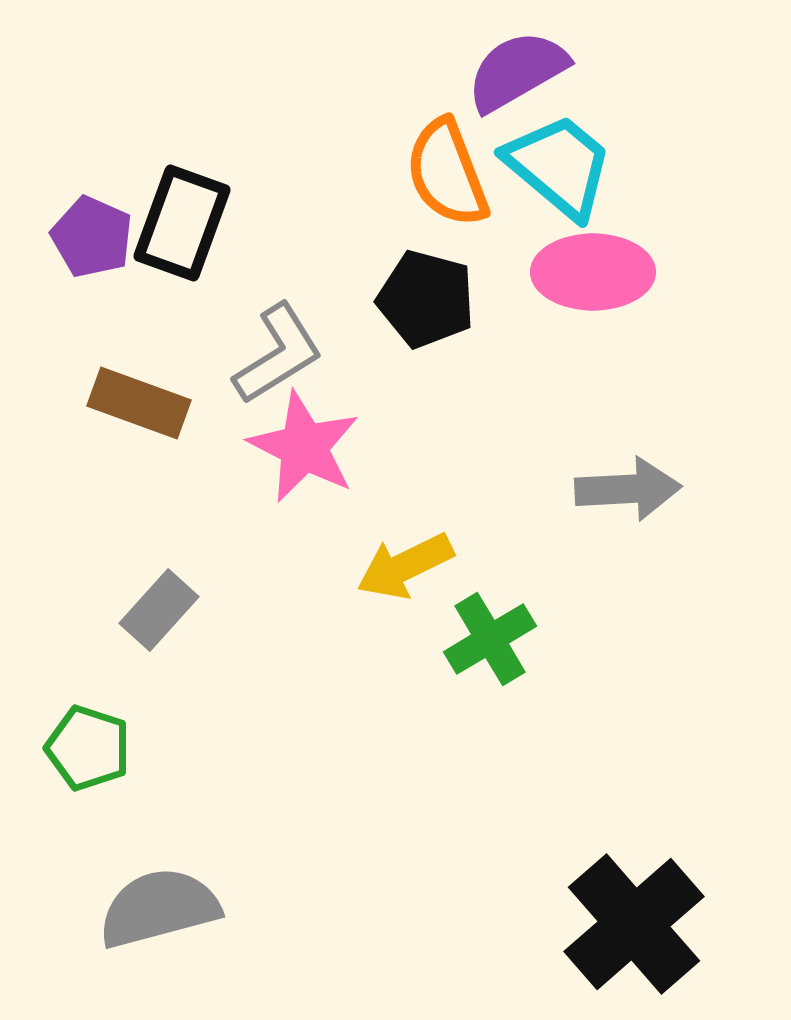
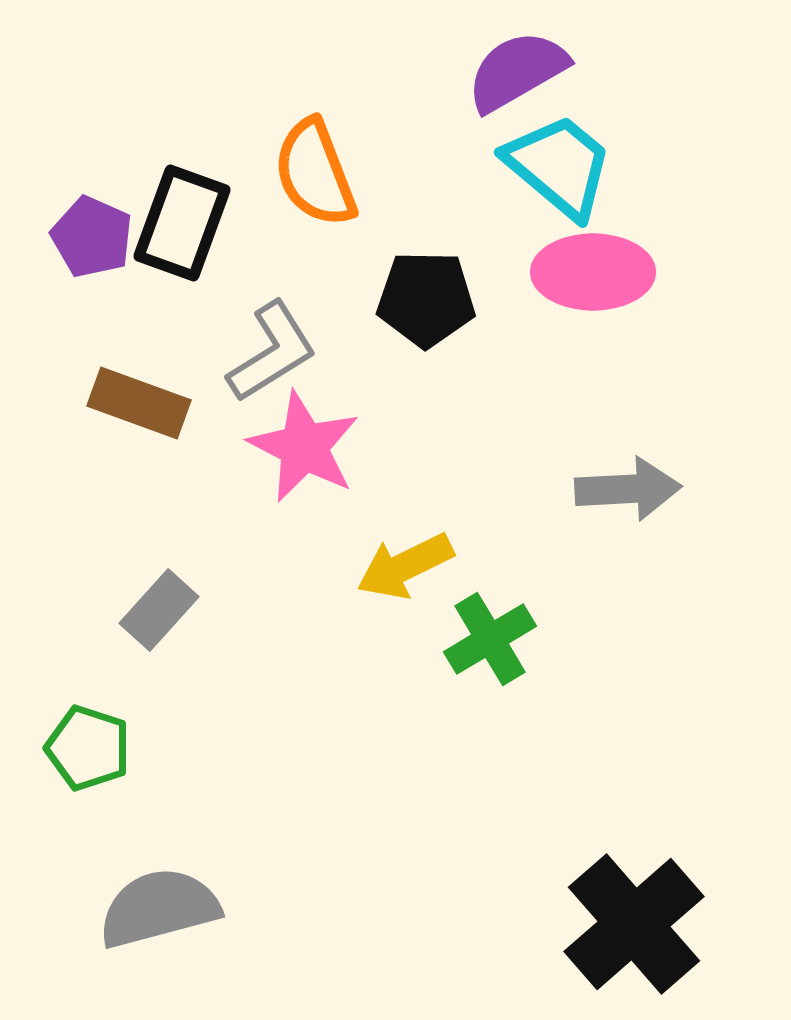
orange semicircle: moved 132 px left
black pentagon: rotated 14 degrees counterclockwise
gray L-shape: moved 6 px left, 2 px up
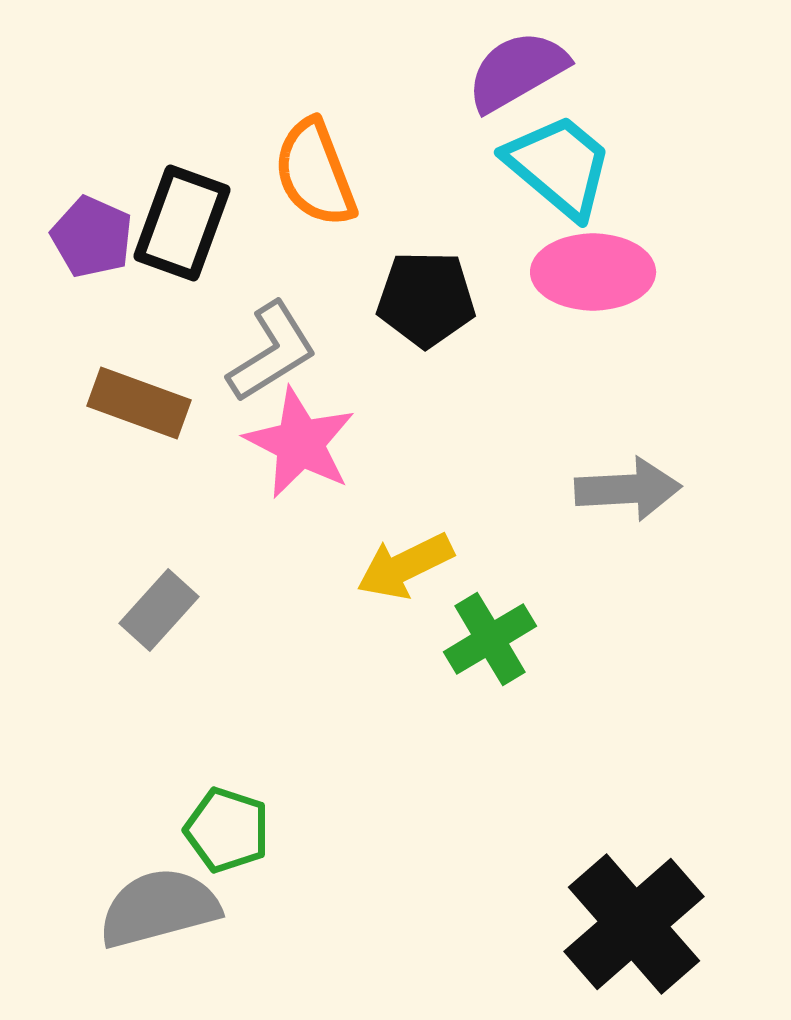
pink star: moved 4 px left, 4 px up
green pentagon: moved 139 px right, 82 px down
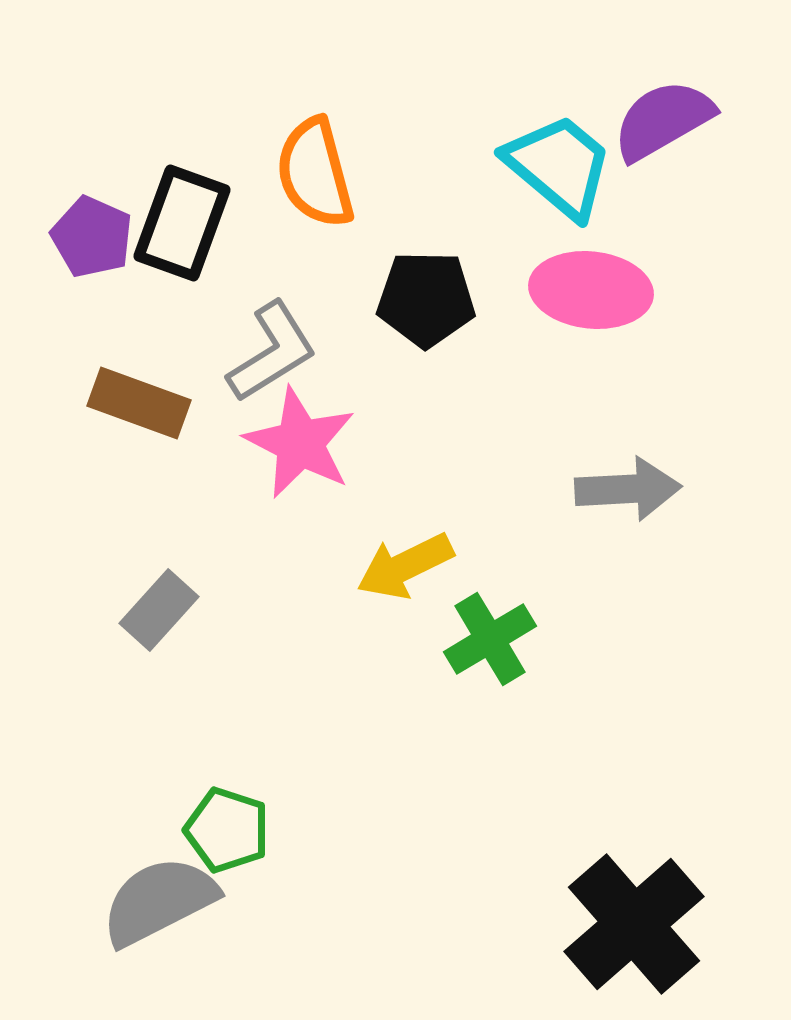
purple semicircle: moved 146 px right, 49 px down
orange semicircle: rotated 6 degrees clockwise
pink ellipse: moved 2 px left, 18 px down; rotated 6 degrees clockwise
gray semicircle: moved 7 px up; rotated 12 degrees counterclockwise
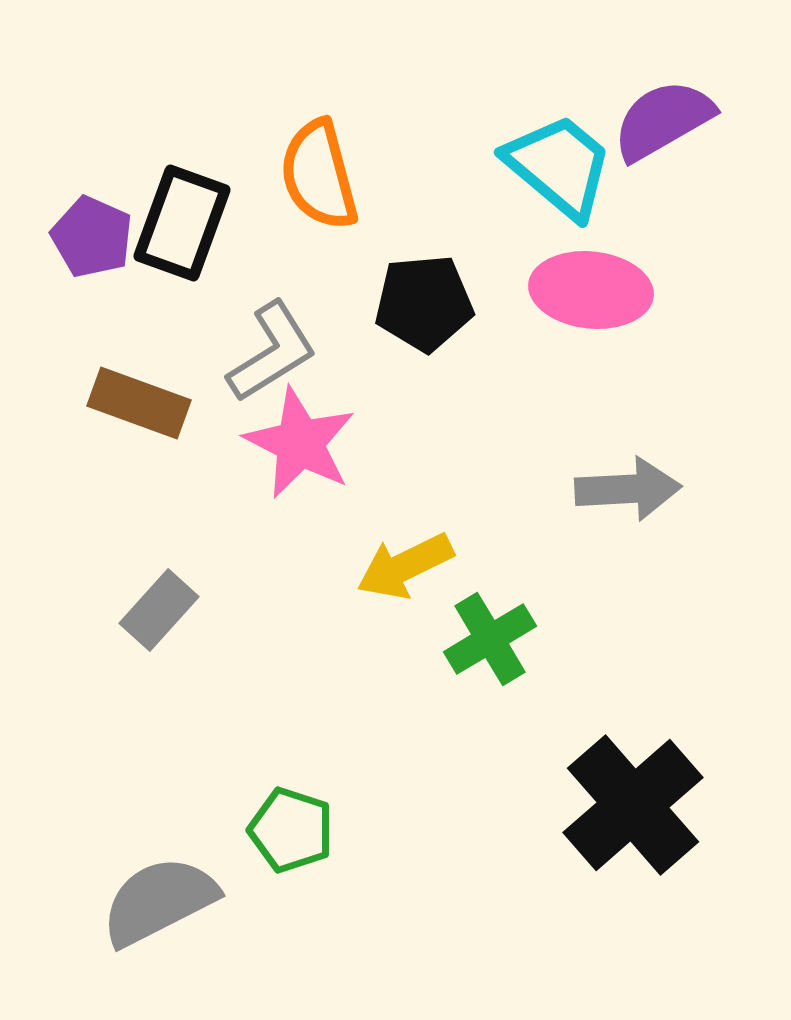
orange semicircle: moved 4 px right, 2 px down
black pentagon: moved 2 px left, 4 px down; rotated 6 degrees counterclockwise
green pentagon: moved 64 px right
black cross: moved 1 px left, 119 px up
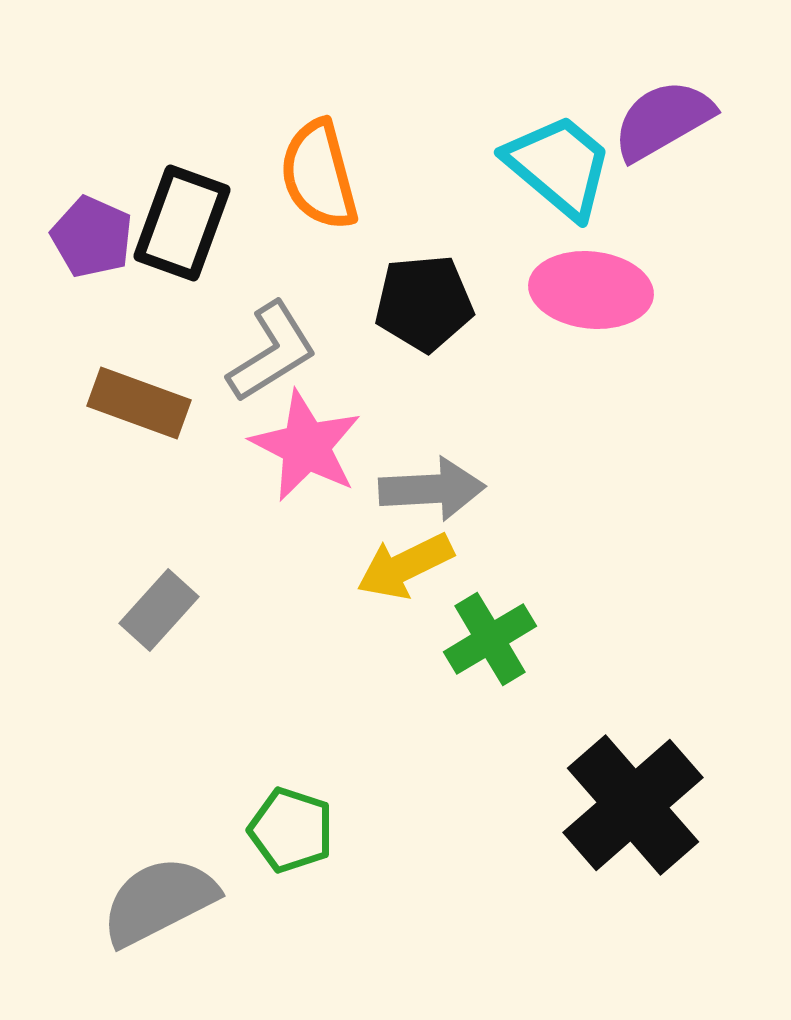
pink star: moved 6 px right, 3 px down
gray arrow: moved 196 px left
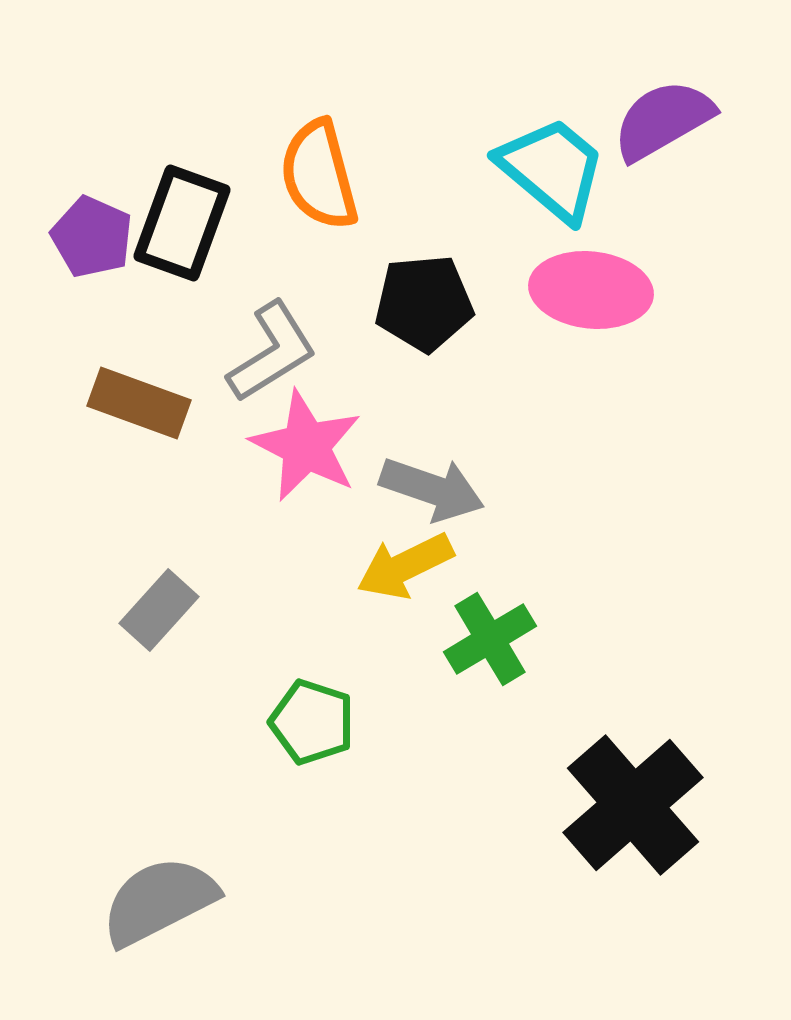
cyan trapezoid: moved 7 px left, 3 px down
gray arrow: rotated 22 degrees clockwise
green pentagon: moved 21 px right, 108 px up
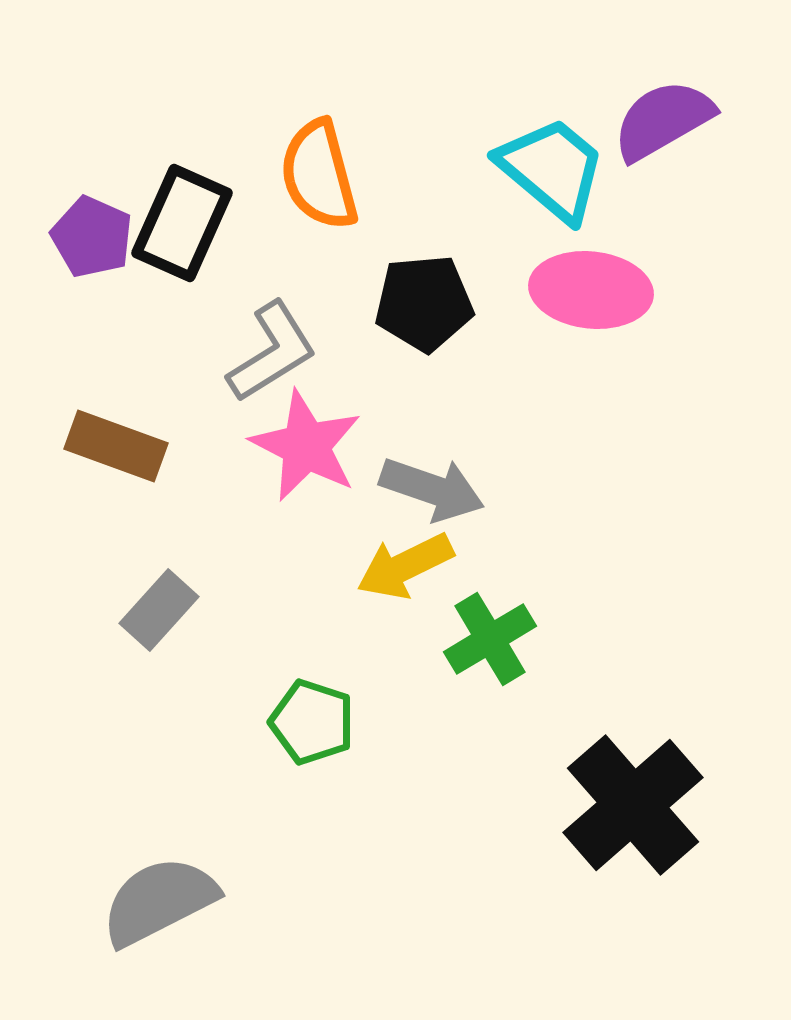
black rectangle: rotated 4 degrees clockwise
brown rectangle: moved 23 px left, 43 px down
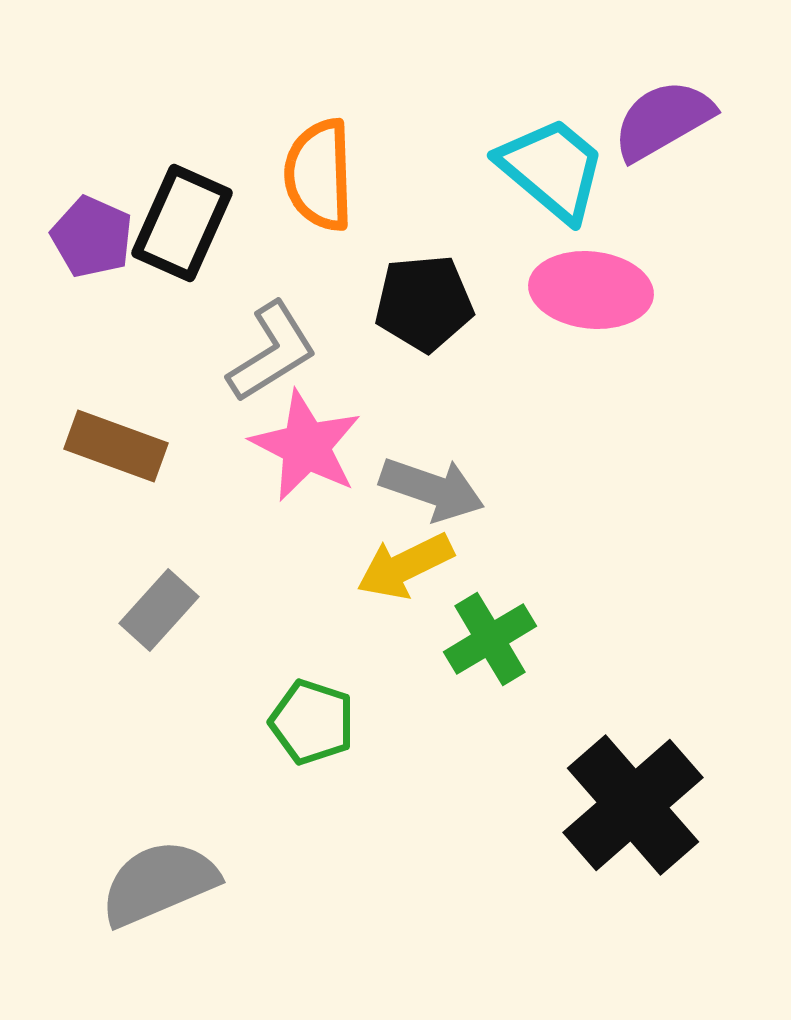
orange semicircle: rotated 13 degrees clockwise
gray semicircle: moved 18 px up; rotated 4 degrees clockwise
